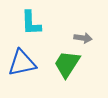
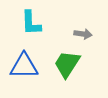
gray arrow: moved 4 px up
blue triangle: moved 2 px right, 3 px down; rotated 12 degrees clockwise
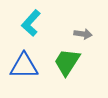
cyan L-shape: rotated 44 degrees clockwise
green trapezoid: moved 2 px up
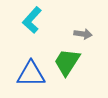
cyan L-shape: moved 1 px right, 3 px up
blue triangle: moved 7 px right, 8 px down
